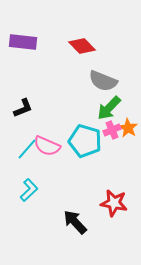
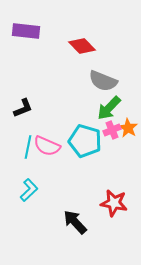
purple rectangle: moved 3 px right, 11 px up
cyan line: moved 1 px right, 2 px up; rotated 30 degrees counterclockwise
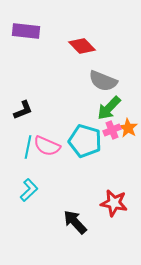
black L-shape: moved 2 px down
